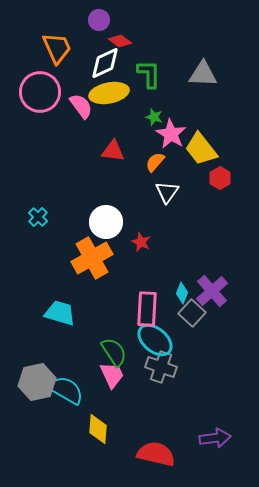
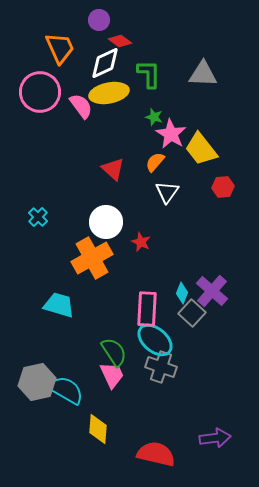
orange trapezoid: moved 3 px right
red triangle: moved 18 px down; rotated 35 degrees clockwise
red hexagon: moved 3 px right, 9 px down; rotated 25 degrees clockwise
purple cross: rotated 8 degrees counterclockwise
cyan trapezoid: moved 1 px left, 8 px up
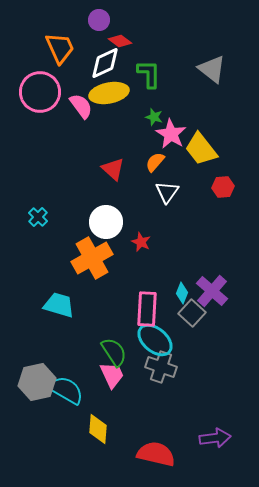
gray triangle: moved 9 px right, 5 px up; rotated 36 degrees clockwise
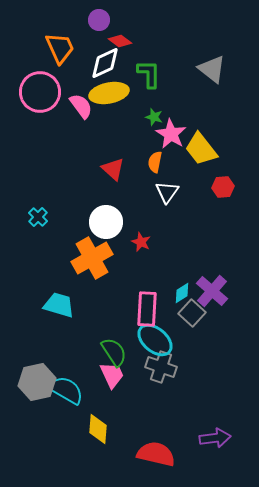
orange semicircle: rotated 30 degrees counterclockwise
cyan diamond: rotated 35 degrees clockwise
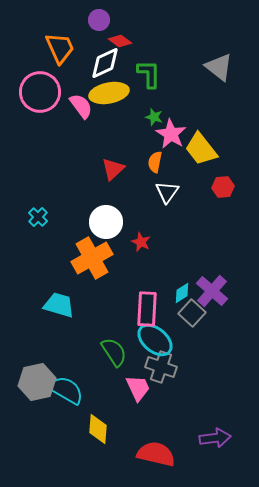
gray triangle: moved 7 px right, 2 px up
red triangle: rotated 35 degrees clockwise
pink trapezoid: moved 26 px right, 13 px down
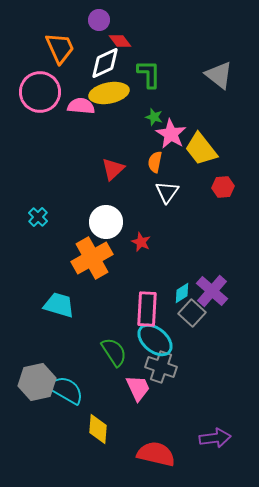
red diamond: rotated 15 degrees clockwise
gray triangle: moved 8 px down
pink semicircle: rotated 48 degrees counterclockwise
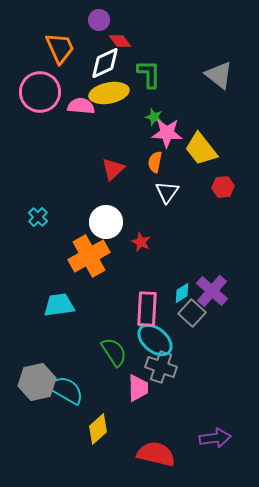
pink star: moved 4 px left, 1 px up; rotated 28 degrees counterclockwise
orange cross: moved 3 px left, 2 px up
cyan trapezoid: rotated 24 degrees counterclockwise
pink trapezoid: rotated 24 degrees clockwise
yellow diamond: rotated 44 degrees clockwise
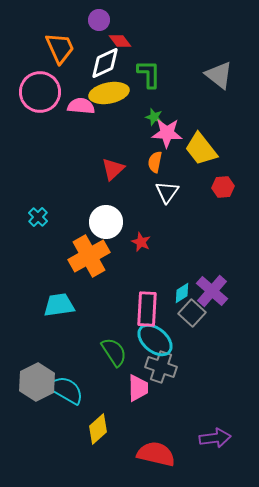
gray hexagon: rotated 15 degrees counterclockwise
